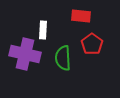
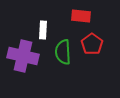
purple cross: moved 2 px left, 2 px down
green semicircle: moved 6 px up
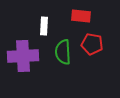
white rectangle: moved 1 px right, 4 px up
red pentagon: rotated 25 degrees counterclockwise
purple cross: rotated 16 degrees counterclockwise
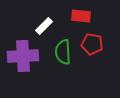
white rectangle: rotated 42 degrees clockwise
